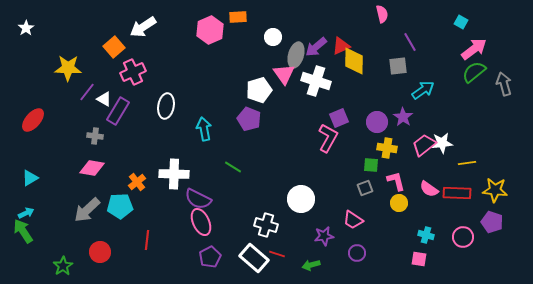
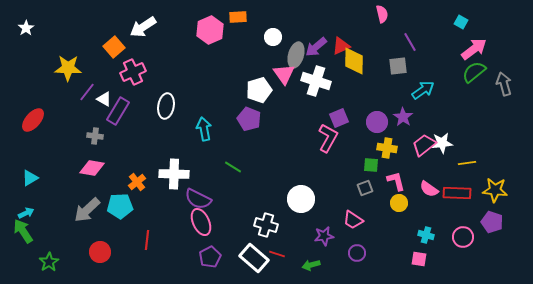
green star at (63, 266): moved 14 px left, 4 px up
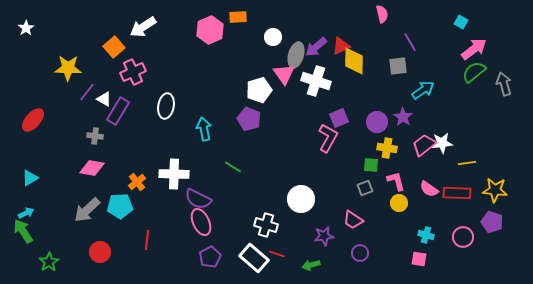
purple circle at (357, 253): moved 3 px right
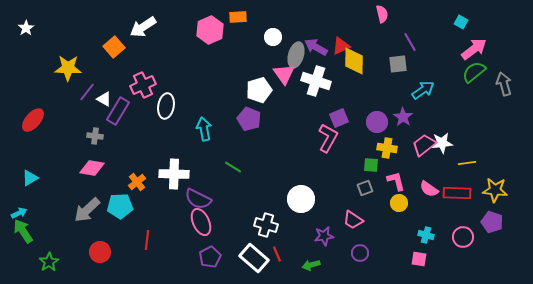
purple arrow at (316, 47): rotated 70 degrees clockwise
gray square at (398, 66): moved 2 px up
pink cross at (133, 72): moved 10 px right, 13 px down
cyan arrow at (26, 213): moved 7 px left
red line at (277, 254): rotated 49 degrees clockwise
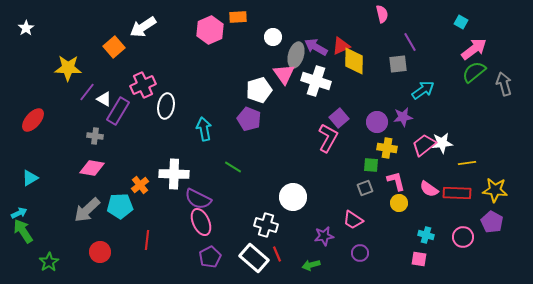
purple star at (403, 117): rotated 30 degrees clockwise
purple square at (339, 118): rotated 18 degrees counterclockwise
orange cross at (137, 182): moved 3 px right, 3 px down
white circle at (301, 199): moved 8 px left, 2 px up
purple pentagon at (492, 222): rotated 10 degrees clockwise
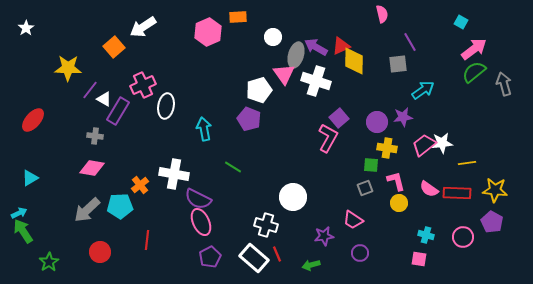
pink hexagon at (210, 30): moved 2 px left, 2 px down
purple line at (87, 92): moved 3 px right, 2 px up
white cross at (174, 174): rotated 8 degrees clockwise
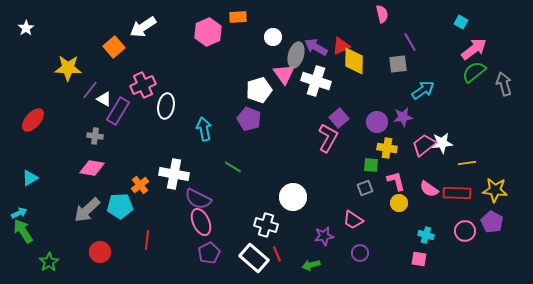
pink circle at (463, 237): moved 2 px right, 6 px up
purple pentagon at (210, 257): moved 1 px left, 4 px up
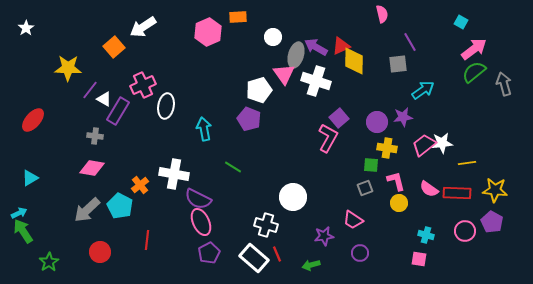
cyan pentagon at (120, 206): rotated 30 degrees clockwise
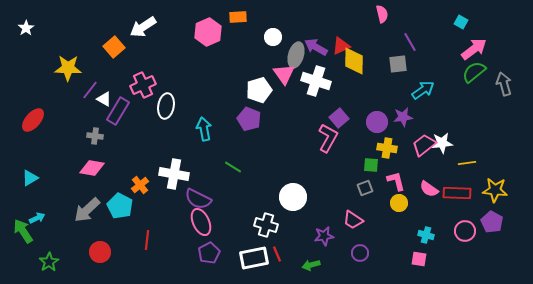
cyan arrow at (19, 213): moved 18 px right, 5 px down
white rectangle at (254, 258): rotated 52 degrees counterclockwise
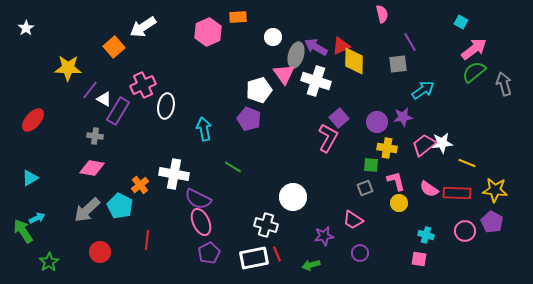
yellow line at (467, 163): rotated 30 degrees clockwise
